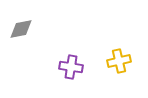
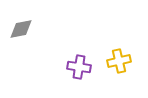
purple cross: moved 8 px right
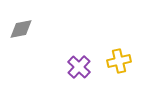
purple cross: rotated 35 degrees clockwise
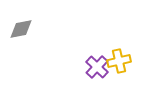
purple cross: moved 18 px right
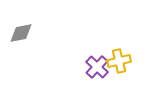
gray diamond: moved 4 px down
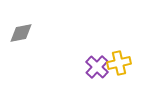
yellow cross: moved 2 px down
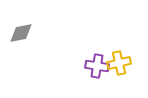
purple cross: moved 1 px up; rotated 35 degrees counterclockwise
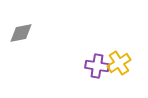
yellow cross: rotated 20 degrees counterclockwise
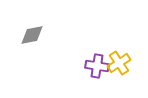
gray diamond: moved 11 px right, 2 px down
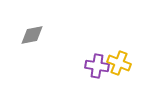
yellow cross: rotated 35 degrees counterclockwise
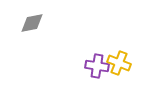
gray diamond: moved 12 px up
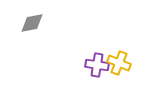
purple cross: moved 1 px up
